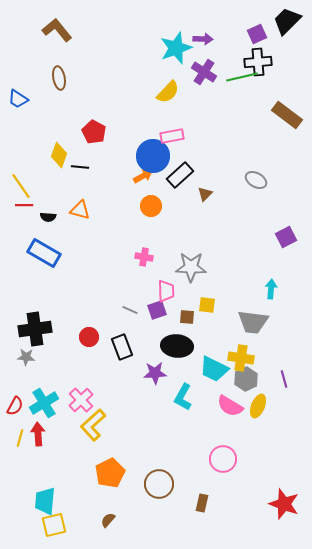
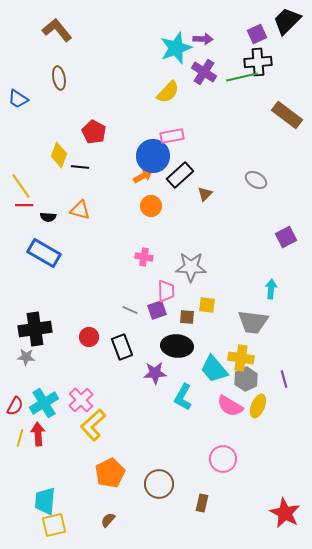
cyan trapezoid at (214, 369): rotated 24 degrees clockwise
red star at (284, 504): moved 1 px right, 9 px down; rotated 8 degrees clockwise
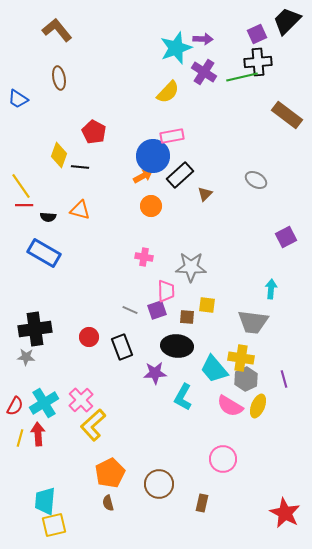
brown semicircle at (108, 520): moved 17 px up; rotated 56 degrees counterclockwise
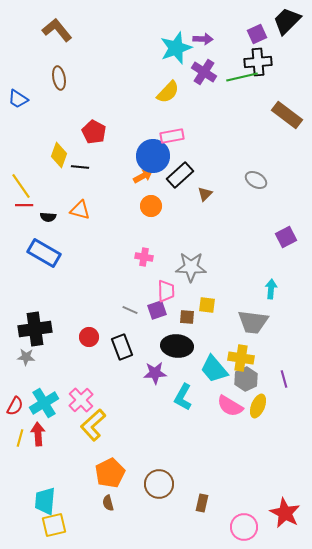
pink circle at (223, 459): moved 21 px right, 68 px down
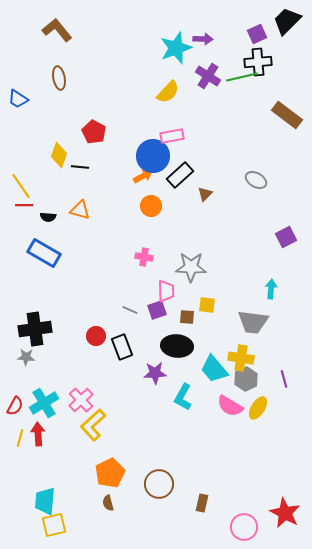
purple cross at (204, 72): moved 4 px right, 4 px down
red circle at (89, 337): moved 7 px right, 1 px up
yellow ellipse at (258, 406): moved 2 px down; rotated 10 degrees clockwise
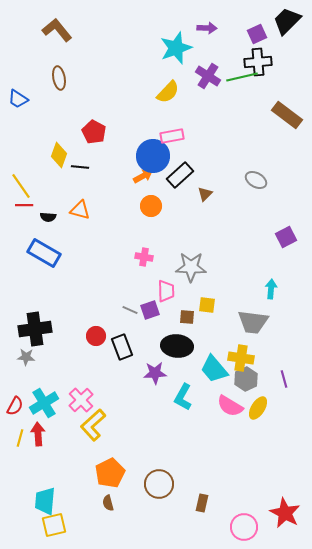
purple arrow at (203, 39): moved 4 px right, 11 px up
purple square at (157, 310): moved 7 px left
